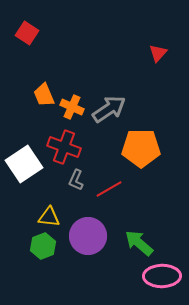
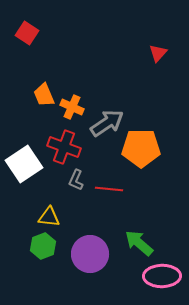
gray arrow: moved 2 px left, 14 px down
red line: rotated 36 degrees clockwise
purple circle: moved 2 px right, 18 px down
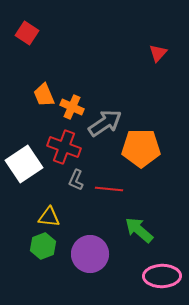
gray arrow: moved 2 px left
green arrow: moved 13 px up
